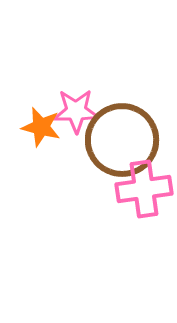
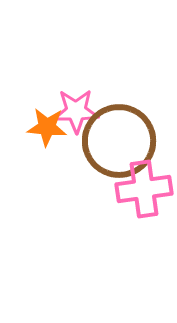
orange star: moved 6 px right; rotated 9 degrees counterclockwise
brown circle: moved 3 px left, 1 px down
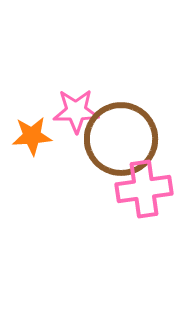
orange star: moved 15 px left, 9 px down; rotated 9 degrees counterclockwise
brown circle: moved 2 px right, 2 px up
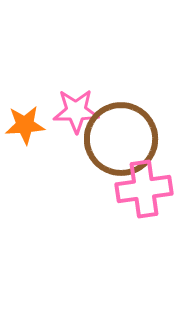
orange star: moved 7 px left, 11 px up
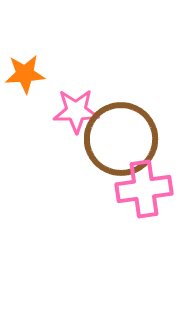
orange star: moved 51 px up
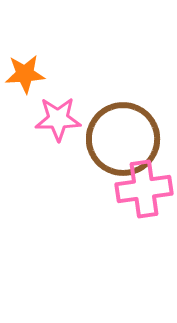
pink star: moved 18 px left, 8 px down
brown circle: moved 2 px right
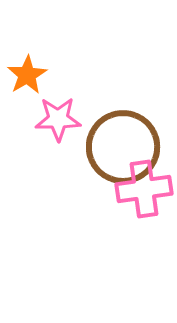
orange star: moved 2 px right, 1 px down; rotated 27 degrees counterclockwise
brown circle: moved 8 px down
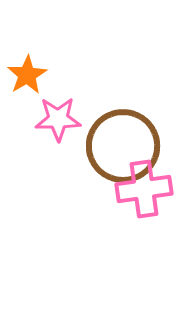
brown circle: moved 1 px up
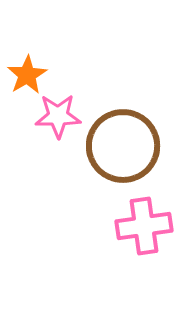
pink star: moved 3 px up
pink cross: moved 37 px down
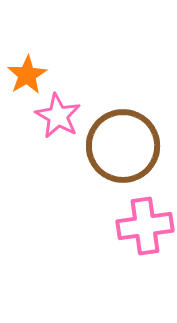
pink star: rotated 30 degrees clockwise
pink cross: moved 1 px right
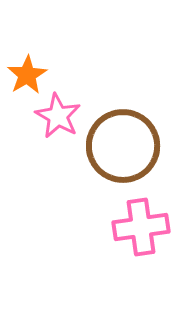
pink cross: moved 4 px left, 1 px down
